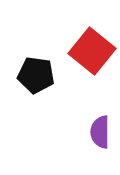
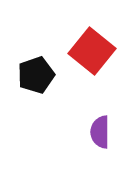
black pentagon: rotated 27 degrees counterclockwise
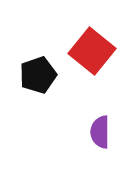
black pentagon: moved 2 px right
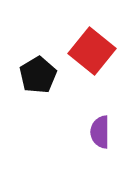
black pentagon: rotated 12 degrees counterclockwise
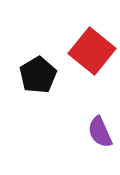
purple semicircle: rotated 24 degrees counterclockwise
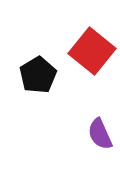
purple semicircle: moved 2 px down
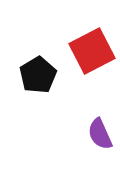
red square: rotated 24 degrees clockwise
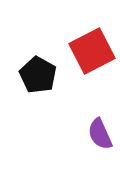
black pentagon: rotated 12 degrees counterclockwise
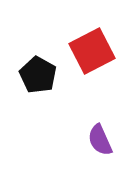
purple semicircle: moved 6 px down
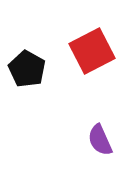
black pentagon: moved 11 px left, 6 px up
